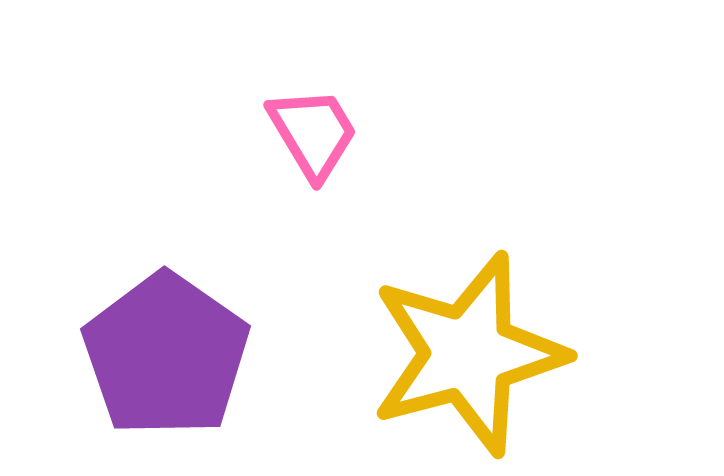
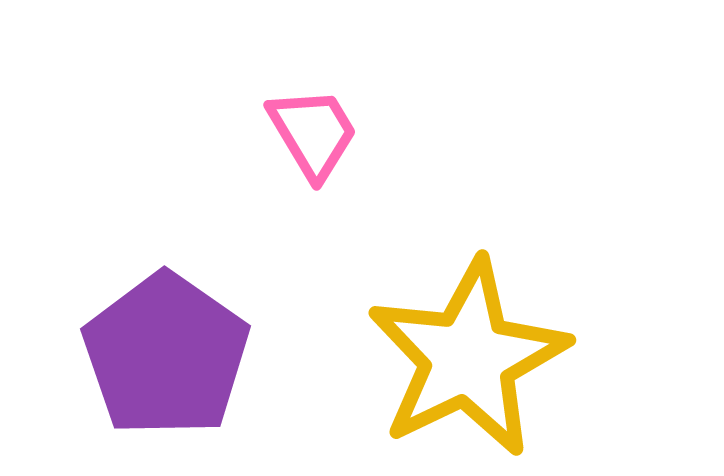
yellow star: moved 4 px down; rotated 11 degrees counterclockwise
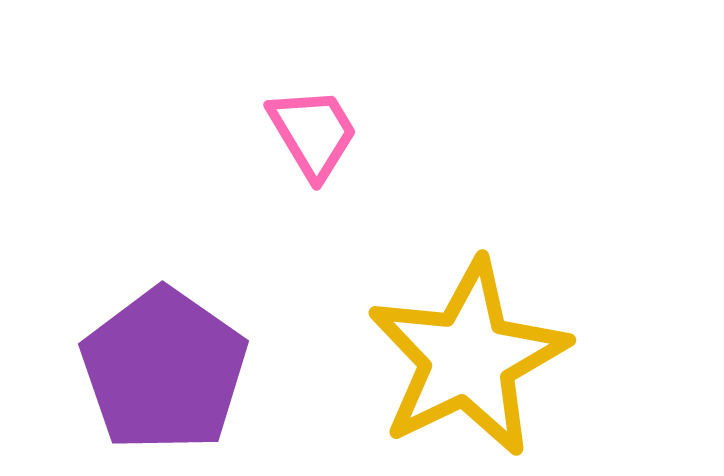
purple pentagon: moved 2 px left, 15 px down
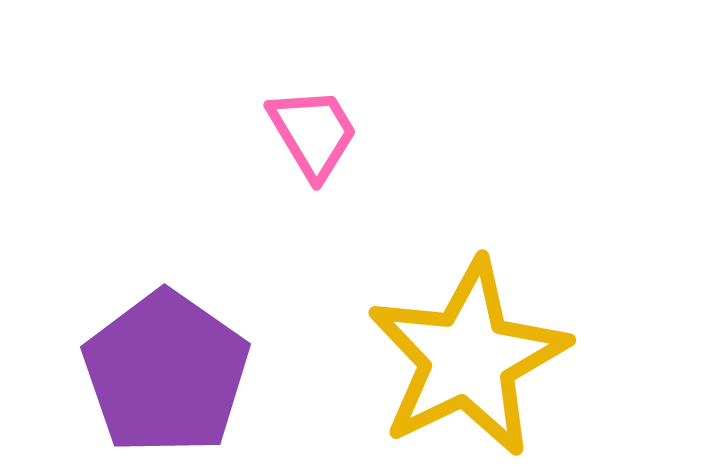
purple pentagon: moved 2 px right, 3 px down
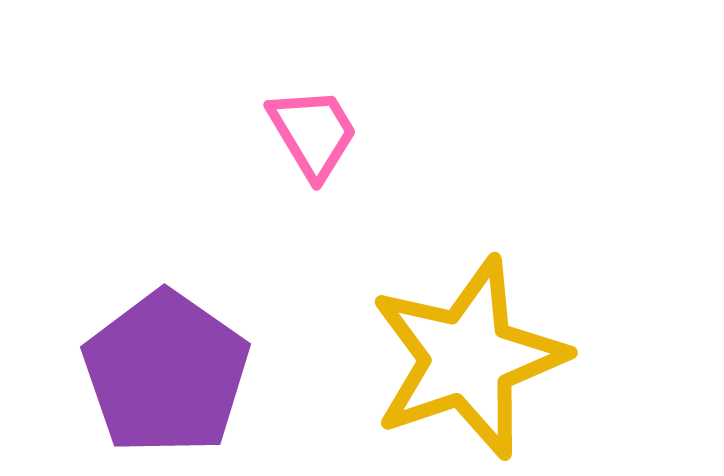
yellow star: rotated 7 degrees clockwise
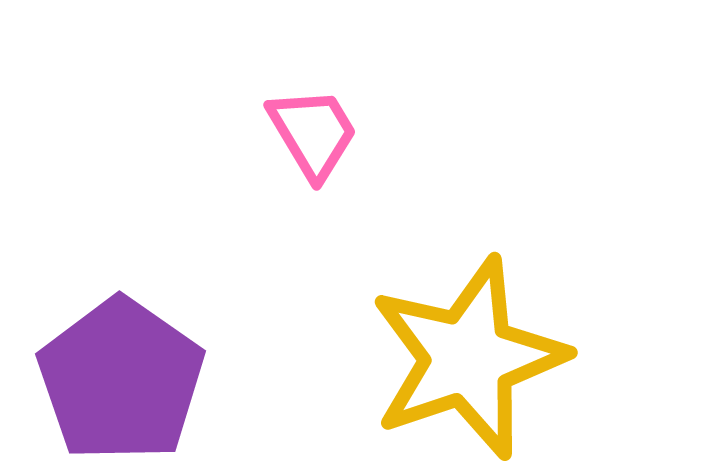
purple pentagon: moved 45 px left, 7 px down
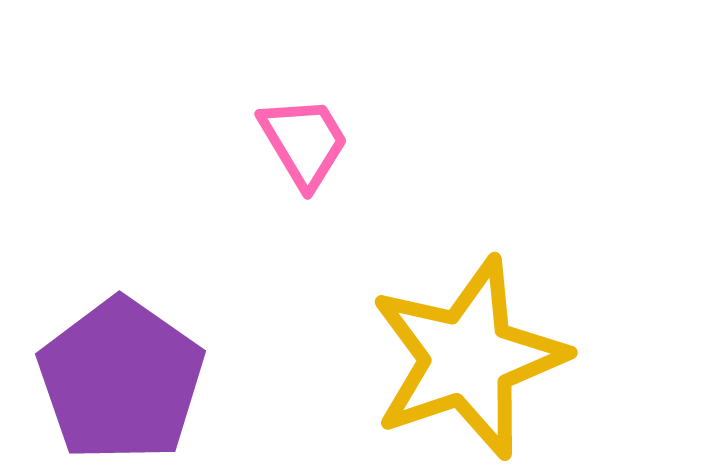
pink trapezoid: moved 9 px left, 9 px down
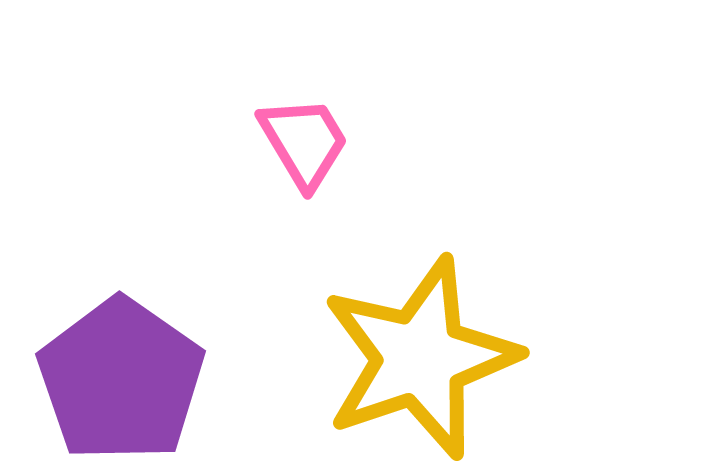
yellow star: moved 48 px left
